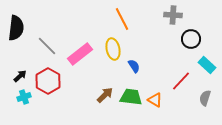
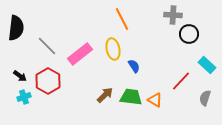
black circle: moved 2 px left, 5 px up
black arrow: rotated 80 degrees clockwise
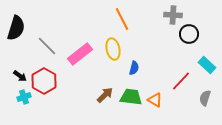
black semicircle: rotated 10 degrees clockwise
blue semicircle: moved 2 px down; rotated 48 degrees clockwise
red hexagon: moved 4 px left
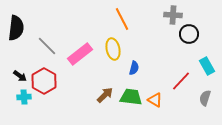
black semicircle: rotated 10 degrees counterclockwise
cyan rectangle: moved 1 px down; rotated 18 degrees clockwise
cyan cross: rotated 16 degrees clockwise
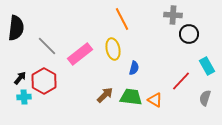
black arrow: moved 2 px down; rotated 88 degrees counterclockwise
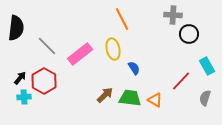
blue semicircle: rotated 48 degrees counterclockwise
green trapezoid: moved 1 px left, 1 px down
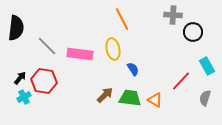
black circle: moved 4 px right, 2 px up
pink rectangle: rotated 45 degrees clockwise
blue semicircle: moved 1 px left, 1 px down
red hexagon: rotated 20 degrees counterclockwise
cyan cross: rotated 24 degrees counterclockwise
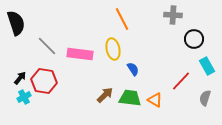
black semicircle: moved 5 px up; rotated 25 degrees counterclockwise
black circle: moved 1 px right, 7 px down
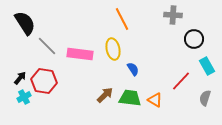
black semicircle: moved 9 px right; rotated 15 degrees counterclockwise
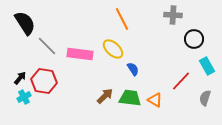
yellow ellipse: rotated 35 degrees counterclockwise
brown arrow: moved 1 px down
